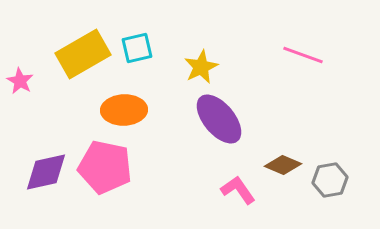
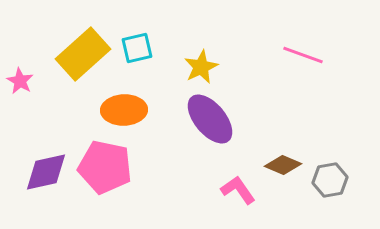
yellow rectangle: rotated 12 degrees counterclockwise
purple ellipse: moved 9 px left
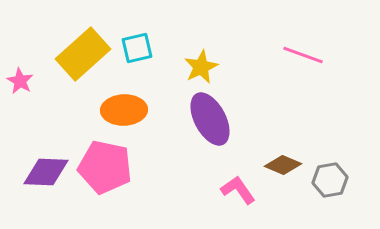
purple ellipse: rotated 12 degrees clockwise
purple diamond: rotated 15 degrees clockwise
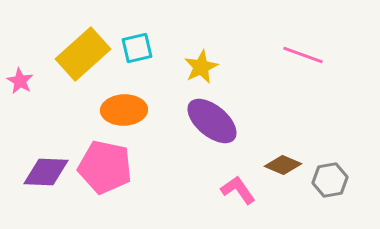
purple ellipse: moved 2 px right, 2 px down; rotated 22 degrees counterclockwise
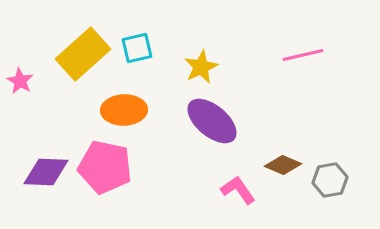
pink line: rotated 33 degrees counterclockwise
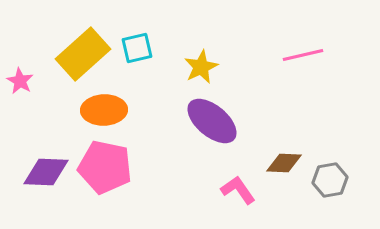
orange ellipse: moved 20 px left
brown diamond: moved 1 px right, 2 px up; rotated 21 degrees counterclockwise
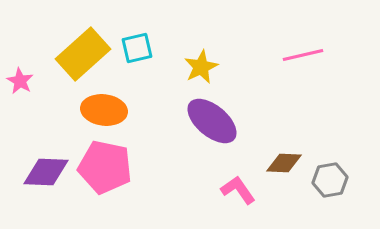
orange ellipse: rotated 9 degrees clockwise
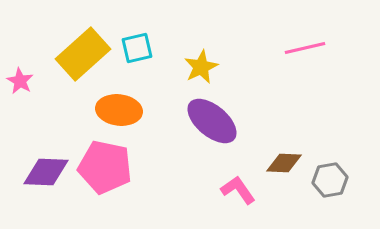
pink line: moved 2 px right, 7 px up
orange ellipse: moved 15 px right
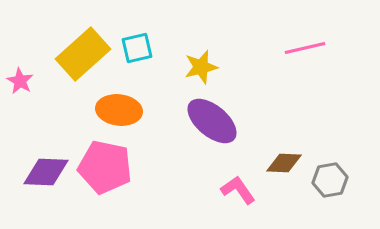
yellow star: rotated 12 degrees clockwise
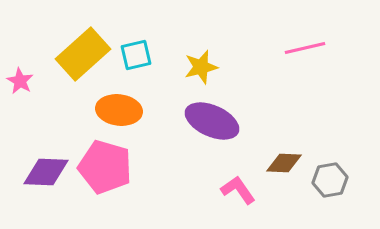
cyan square: moved 1 px left, 7 px down
purple ellipse: rotated 16 degrees counterclockwise
pink pentagon: rotated 4 degrees clockwise
